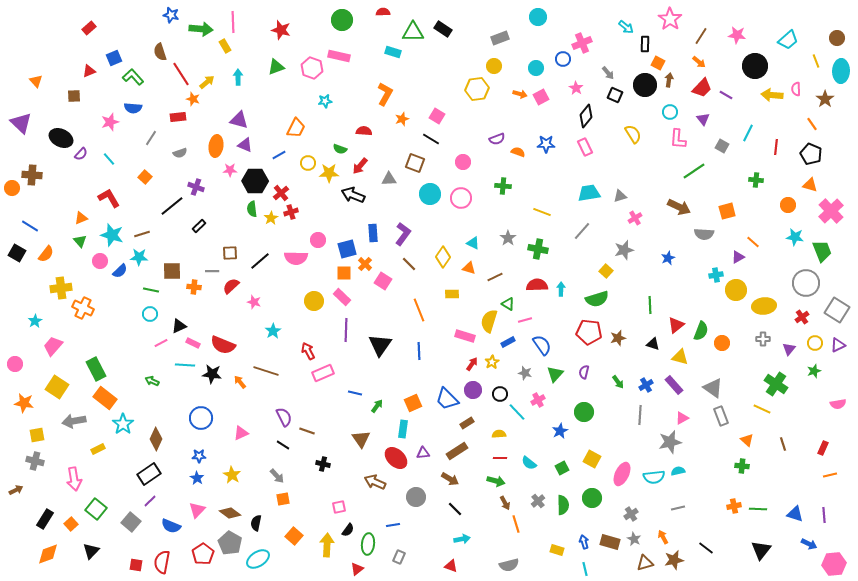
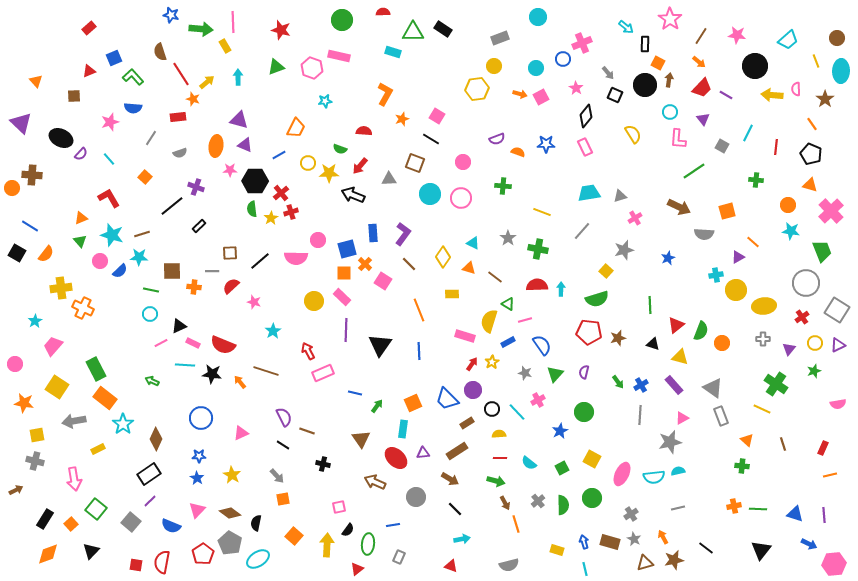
cyan star at (795, 237): moved 4 px left, 6 px up
brown line at (495, 277): rotated 63 degrees clockwise
blue cross at (646, 385): moved 5 px left
black circle at (500, 394): moved 8 px left, 15 px down
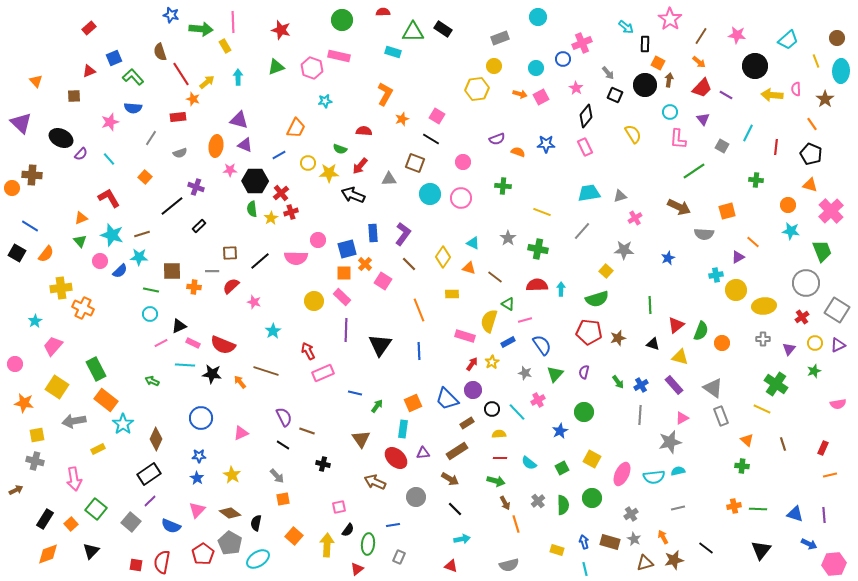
gray star at (624, 250): rotated 18 degrees clockwise
orange rectangle at (105, 398): moved 1 px right, 2 px down
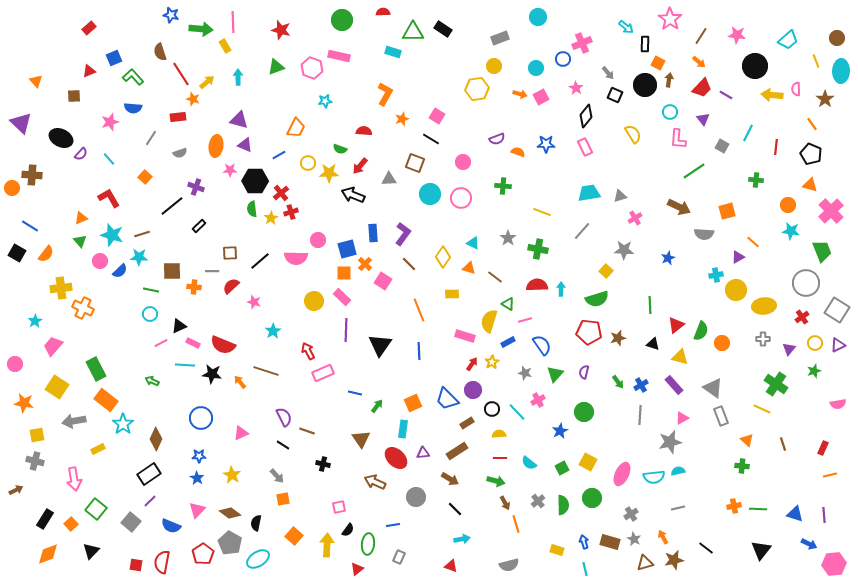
yellow square at (592, 459): moved 4 px left, 3 px down
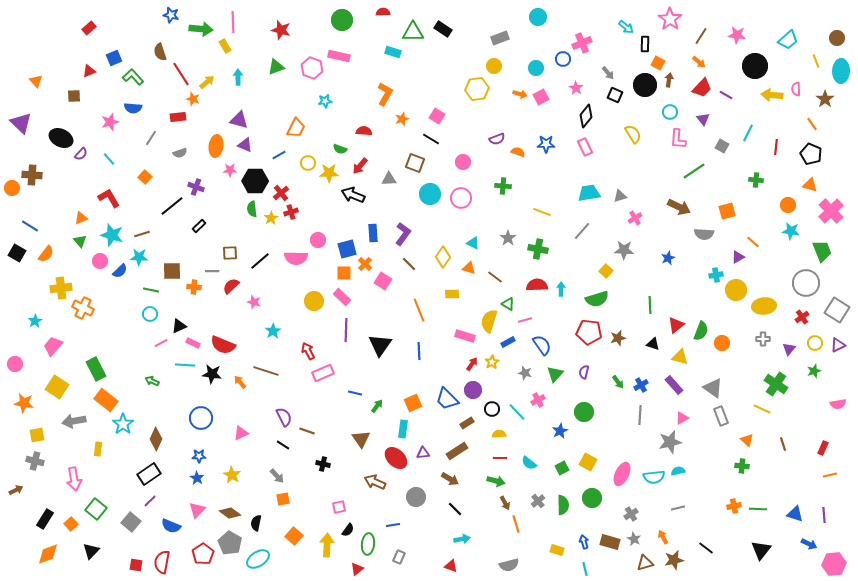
yellow rectangle at (98, 449): rotated 56 degrees counterclockwise
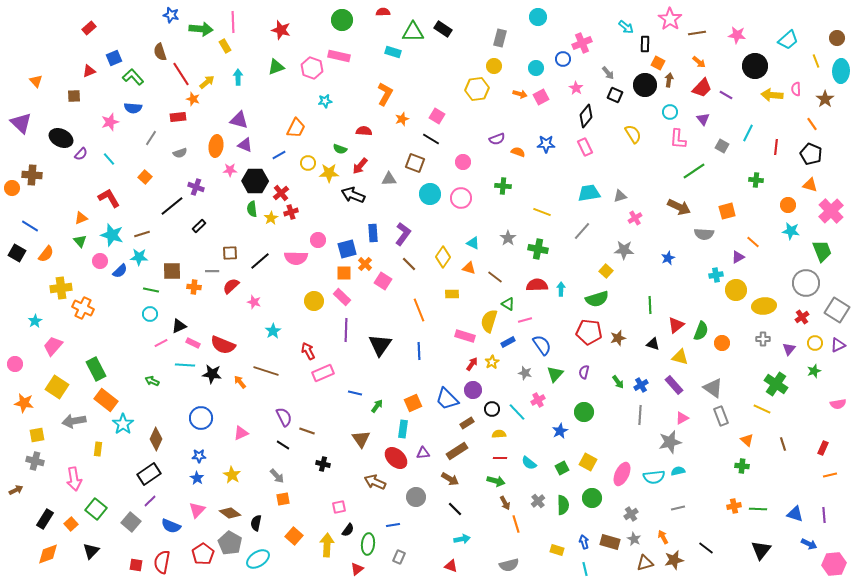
brown line at (701, 36): moved 4 px left, 3 px up; rotated 48 degrees clockwise
gray rectangle at (500, 38): rotated 54 degrees counterclockwise
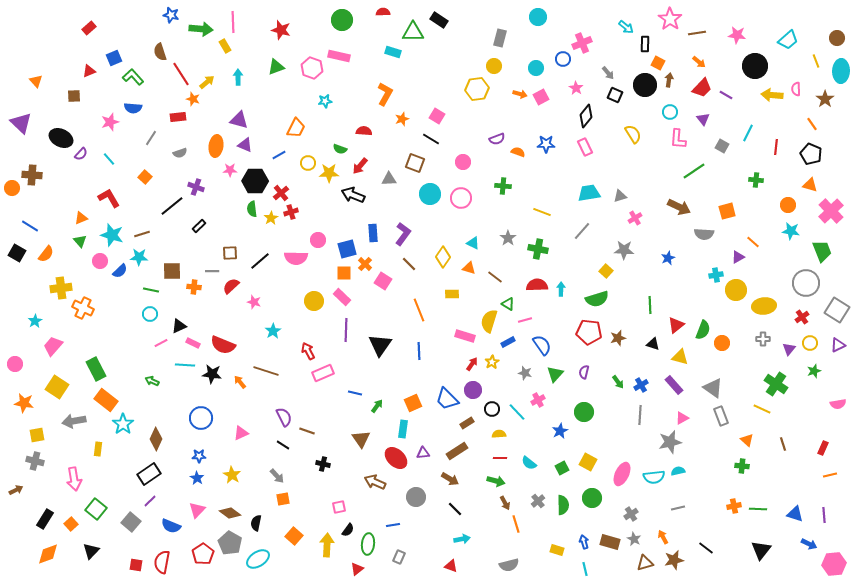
black rectangle at (443, 29): moved 4 px left, 9 px up
green semicircle at (701, 331): moved 2 px right, 1 px up
yellow circle at (815, 343): moved 5 px left
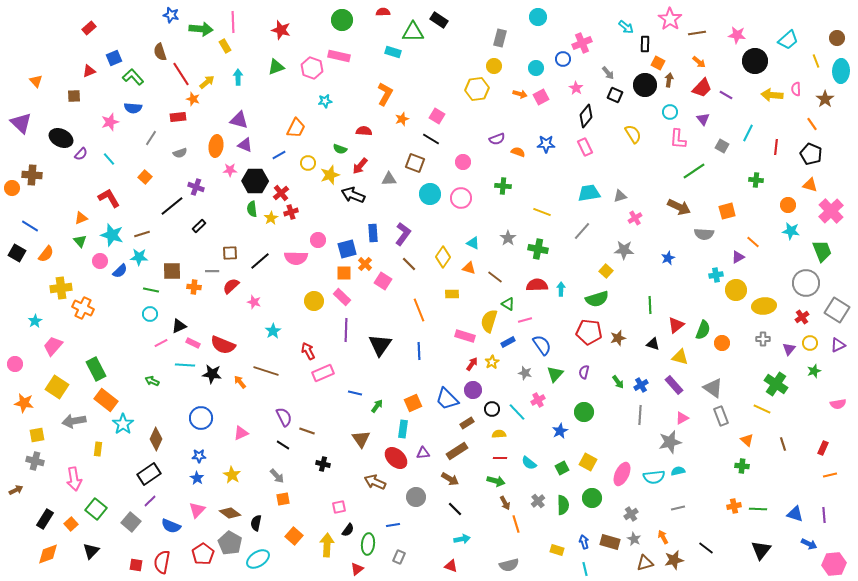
black circle at (755, 66): moved 5 px up
yellow star at (329, 173): moved 1 px right, 2 px down; rotated 18 degrees counterclockwise
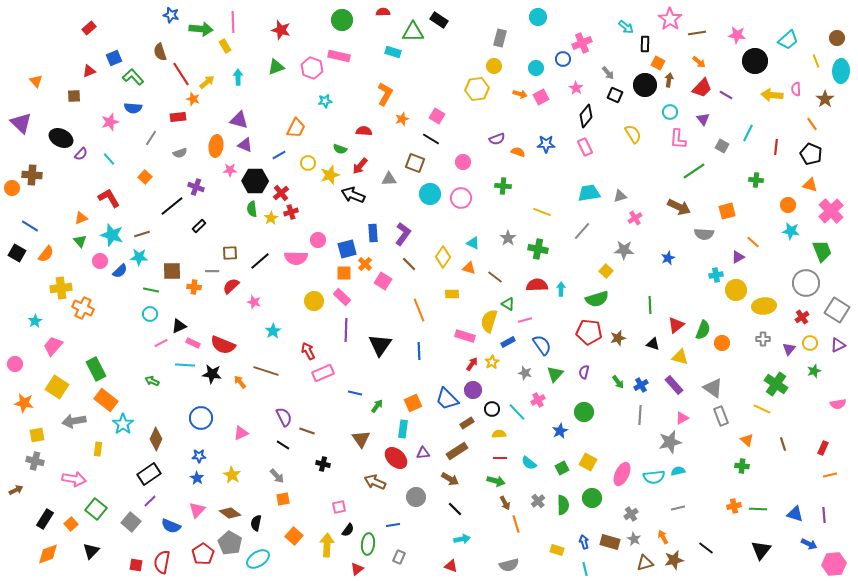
pink arrow at (74, 479): rotated 70 degrees counterclockwise
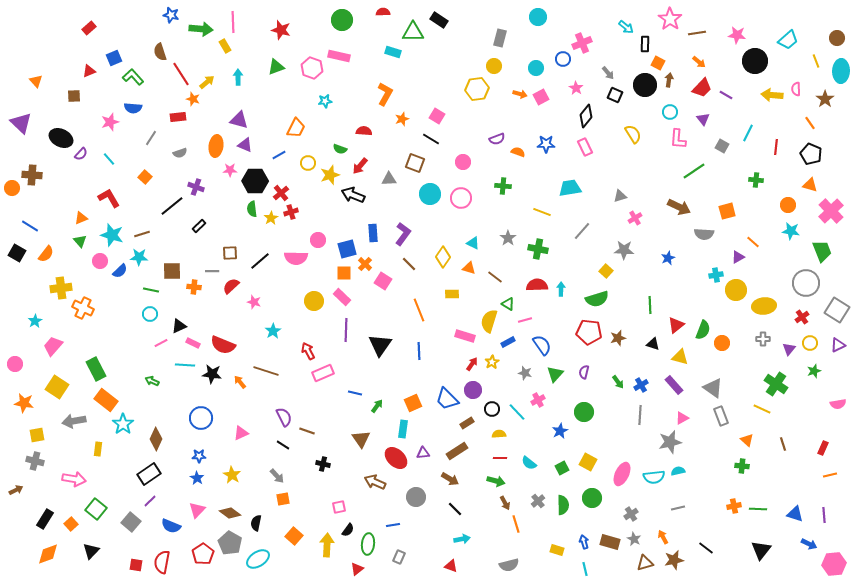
orange line at (812, 124): moved 2 px left, 1 px up
cyan trapezoid at (589, 193): moved 19 px left, 5 px up
